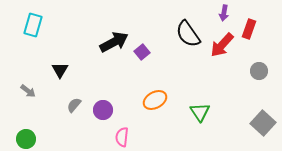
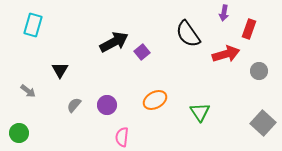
red arrow: moved 4 px right, 9 px down; rotated 148 degrees counterclockwise
purple circle: moved 4 px right, 5 px up
green circle: moved 7 px left, 6 px up
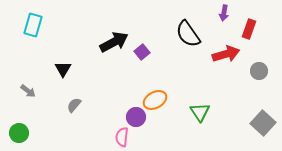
black triangle: moved 3 px right, 1 px up
purple circle: moved 29 px right, 12 px down
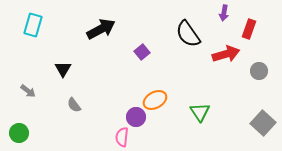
black arrow: moved 13 px left, 13 px up
gray semicircle: rotated 77 degrees counterclockwise
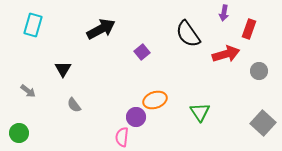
orange ellipse: rotated 10 degrees clockwise
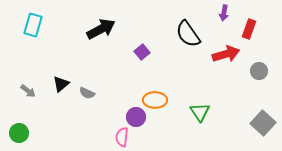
black triangle: moved 2 px left, 15 px down; rotated 18 degrees clockwise
orange ellipse: rotated 20 degrees clockwise
gray semicircle: moved 13 px right, 12 px up; rotated 28 degrees counterclockwise
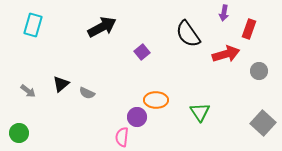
black arrow: moved 1 px right, 2 px up
orange ellipse: moved 1 px right
purple circle: moved 1 px right
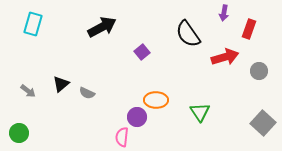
cyan rectangle: moved 1 px up
red arrow: moved 1 px left, 3 px down
